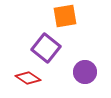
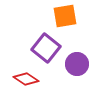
purple circle: moved 8 px left, 8 px up
red diamond: moved 2 px left, 1 px down
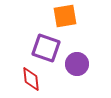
purple square: rotated 20 degrees counterclockwise
red diamond: moved 5 px right; rotated 50 degrees clockwise
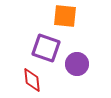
orange square: rotated 15 degrees clockwise
red diamond: moved 1 px right, 1 px down
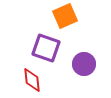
orange square: rotated 30 degrees counterclockwise
purple circle: moved 7 px right
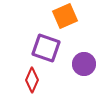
red diamond: rotated 30 degrees clockwise
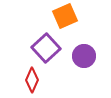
purple square: rotated 28 degrees clockwise
purple circle: moved 8 px up
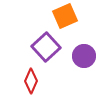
purple square: moved 1 px up
red diamond: moved 1 px left, 1 px down
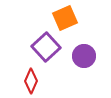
orange square: moved 2 px down
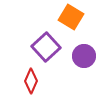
orange square: moved 6 px right, 1 px up; rotated 35 degrees counterclockwise
